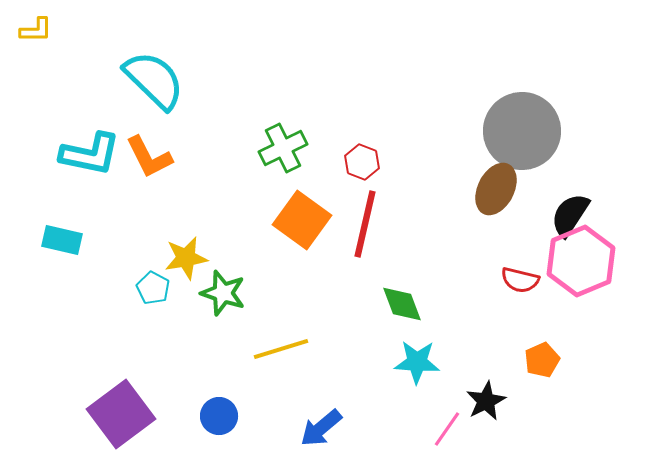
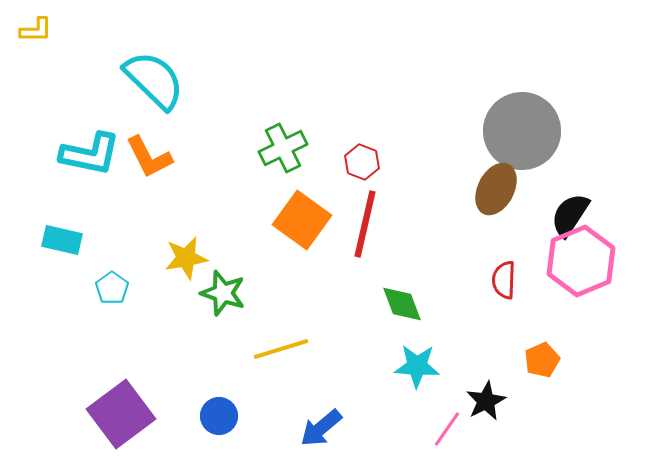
red semicircle: moved 16 px left; rotated 78 degrees clockwise
cyan pentagon: moved 41 px left; rotated 8 degrees clockwise
cyan star: moved 4 px down
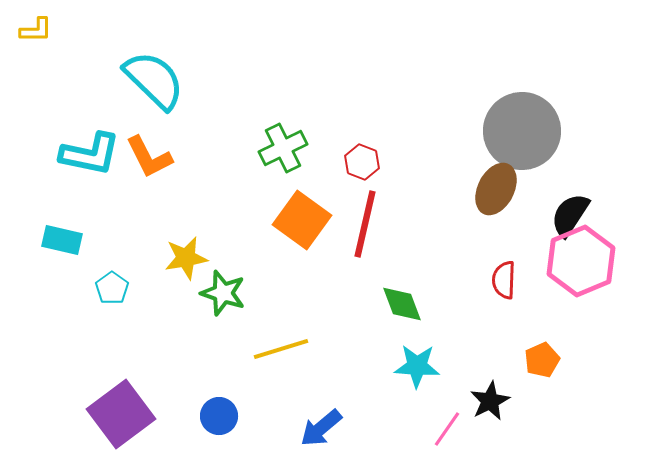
black star: moved 4 px right
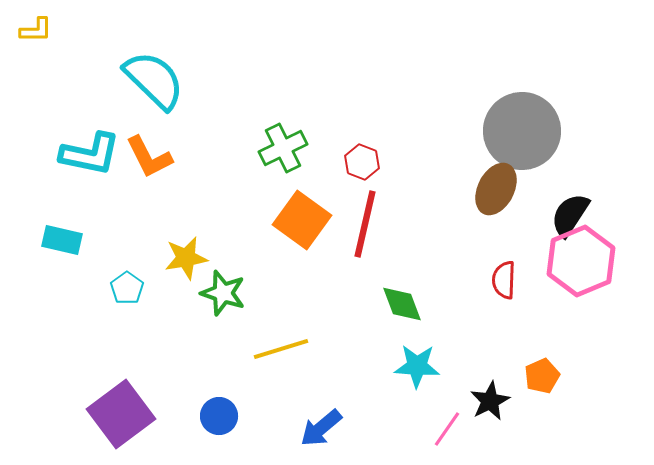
cyan pentagon: moved 15 px right
orange pentagon: moved 16 px down
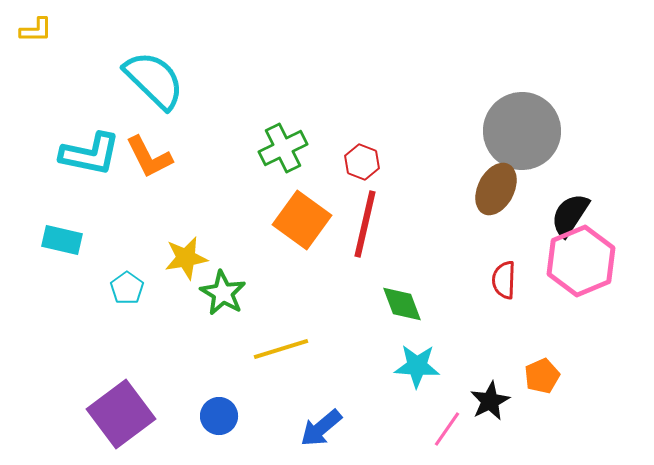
green star: rotated 12 degrees clockwise
